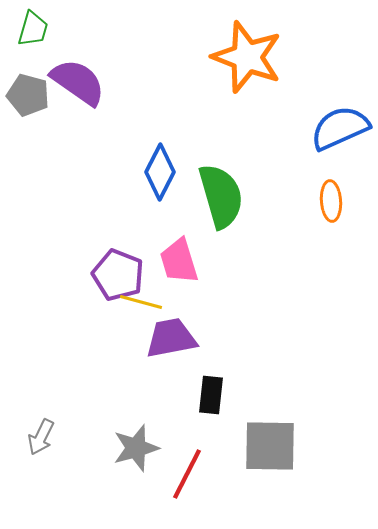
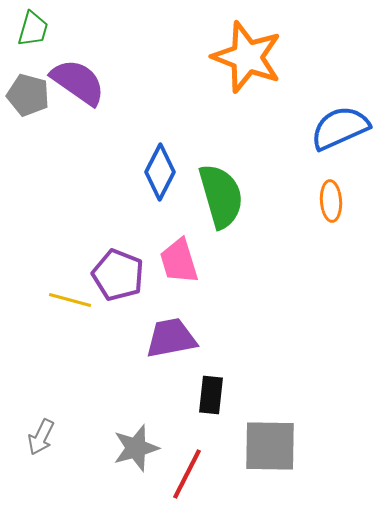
yellow line: moved 71 px left, 2 px up
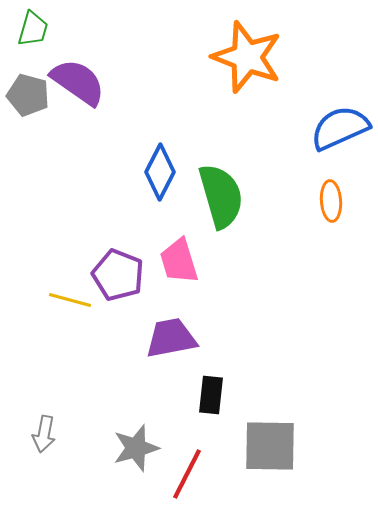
gray arrow: moved 3 px right, 3 px up; rotated 15 degrees counterclockwise
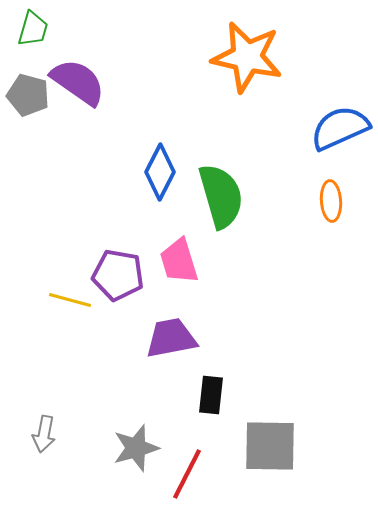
orange star: rotated 8 degrees counterclockwise
purple pentagon: rotated 12 degrees counterclockwise
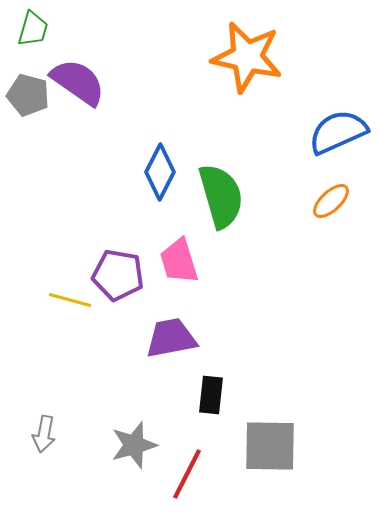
blue semicircle: moved 2 px left, 4 px down
orange ellipse: rotated 51 degrees clockwise
gray star: moved 2 px left, 3 px up
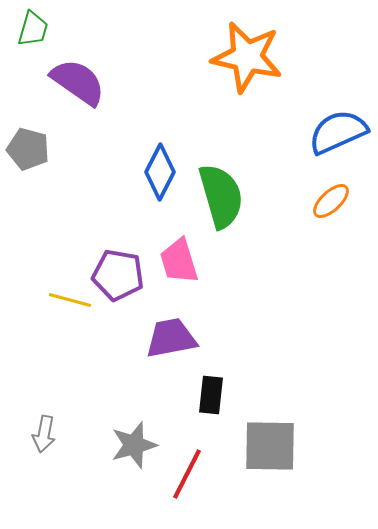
gray pentagon: moved 54 px down
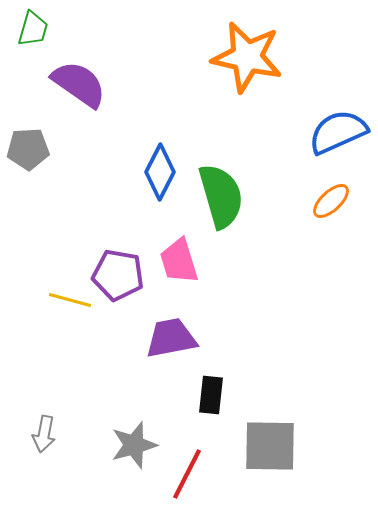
purple semicircle: moved 1 px right, 2 px down
gray pentagon: rotated 18 degrees counterclockwise
